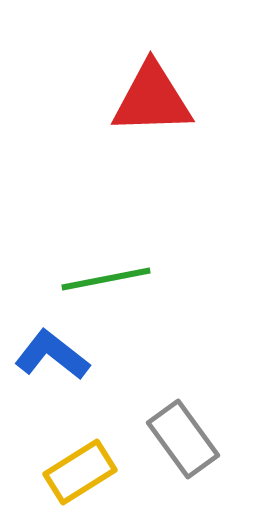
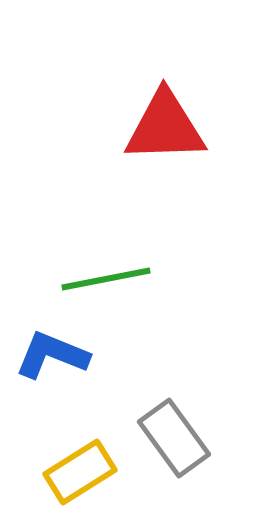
red triangle: moved 13 px right, 28 px down
blue L-shape: rotated 16 degrees counterclockwise
gray rectangle: moved 9 px left, 1 px up
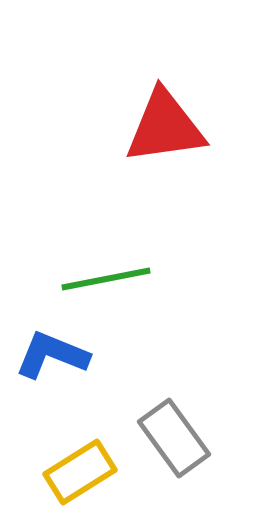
red triangle: rotated 6 degrees counterclockwise
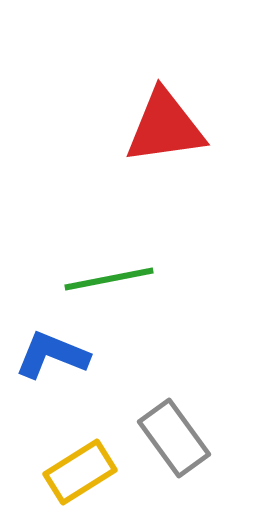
green line: moved 3 px right
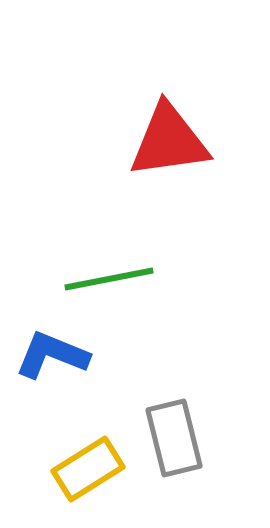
red triangle: moved 4 px right, 14 px down
gray rectangle: rotated 22 degrees clockwise
yellow rectangle: moved 8 px right, 3 px up
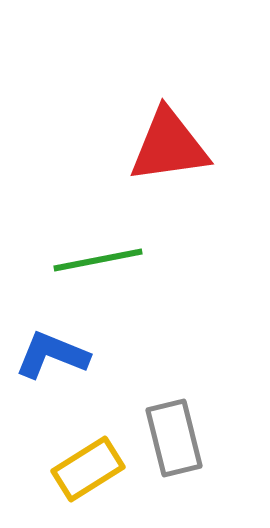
red triangle: moved 5 px down
green line: moved 11 px left, 19 px up
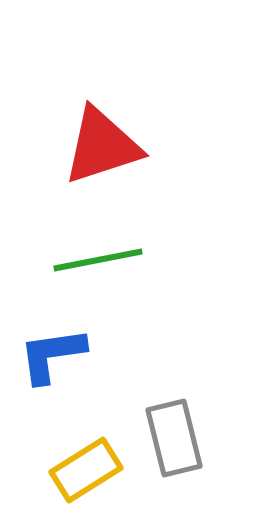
red triangle: moved 67 px left; rotated 10 degrees counterclockwise
blue L-shape: rotated 30 degrees counterclockwise
yellow rectangle: moved 2 px left, 1 px down
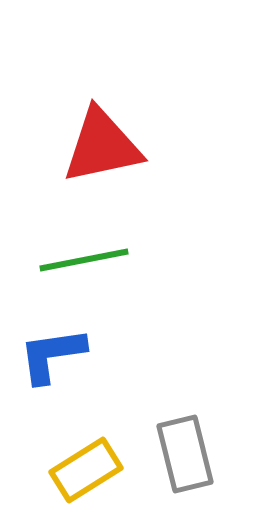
red triangle: rotated 6 degrees clockwise
green line: moved 14 px left
gray rectangle: moved 11 px right, 16 px down
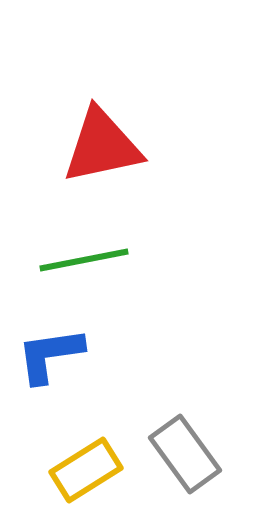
blue L-shape: moved 2 px left
gray rectangle: rotated 22 degrees counterclockwise
